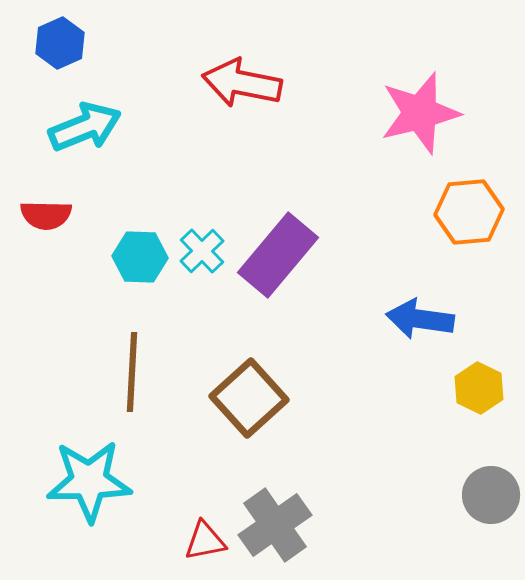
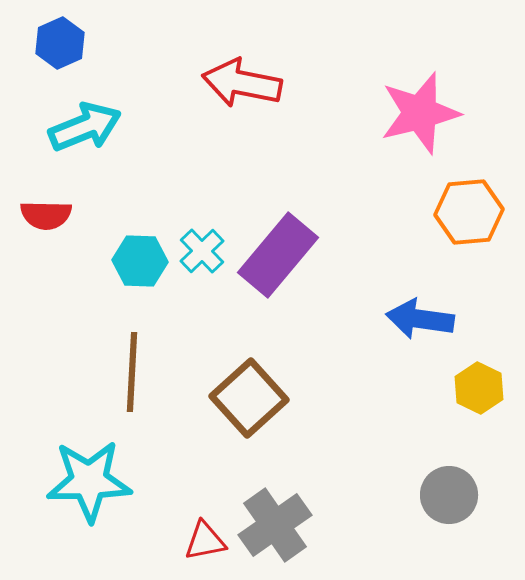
cyan hexagon: moved 4 px down
gray circle: moved 42 px left
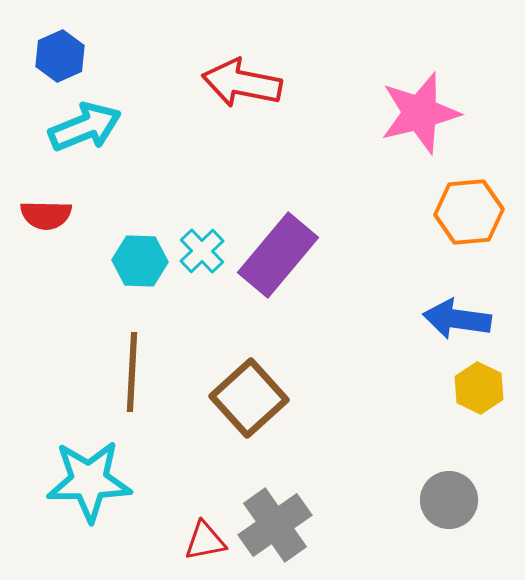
blue hexagon: moved 13 px down
blue arrow: moved 37 px right
gray circle: moved 5 px down
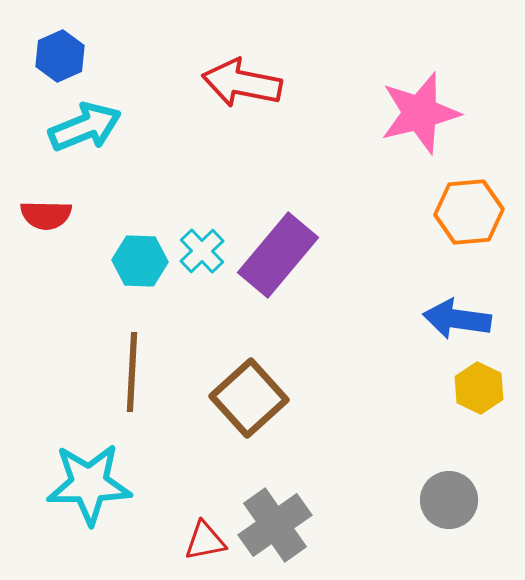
cyan star: moved 3 px down
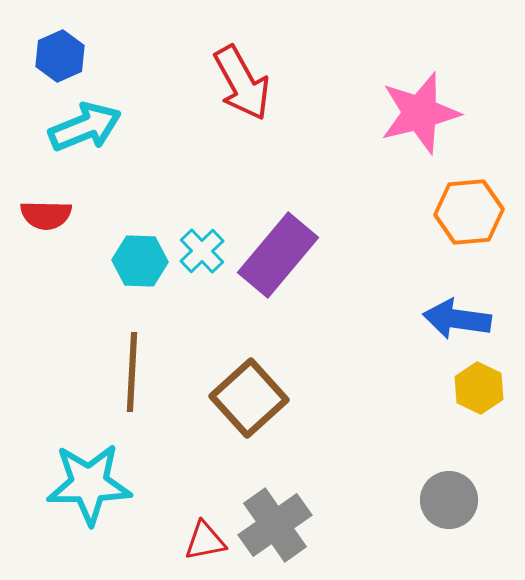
red arrow: rotated 130 degrees counterclockwise
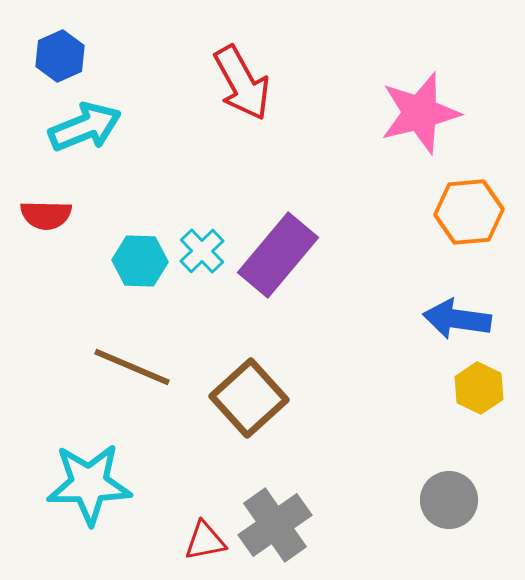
brown line: moved 5 px up; rotated 70 degrees counterclockwise
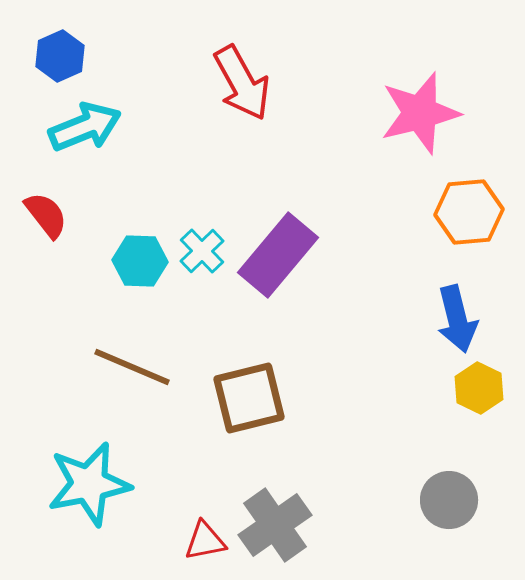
red semicircle: rotated 129 degrees counterclockwise
blue arrow: rotated 112 degrees counterclockwise
brown square: rotated 28 degrees clockwise
cyan star: rotated 10 degrees counterclockwise
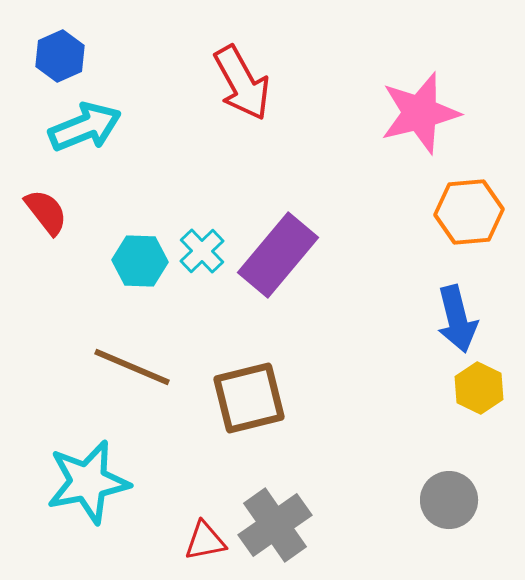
red semicircle: moved 3 px up
cyan star: moved 1 px left, 2 px up
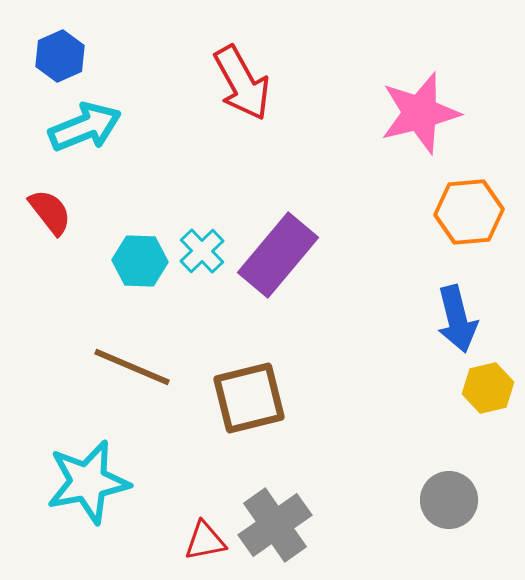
red semicircle: moved 4 px right
yellow hexagon: moved 9 px right; rotated 21 degrees clockwise
